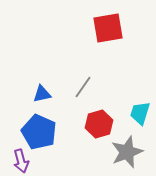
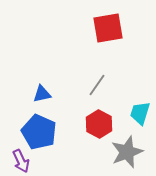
gray line: moved 14 px right, 2 px up
red hexagon: rotated 16 degrees counterclockwise
purple arrow: rotated 10 degrees counterclockwise
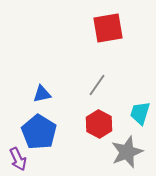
blue pentagon: rotated 8 degrees clockwise
purple arrow: moved 3 px left, 2 px up
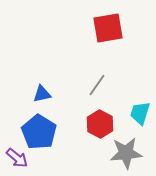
red hexagon: moved 1 px right
gray star: moved 1 px left, 1 px down; rotated 16 degrees clockwise
purple arrow: moved 1 px left, 1 px up; rotated 25 degrees counterclockwise
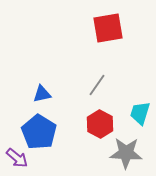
gray star: rotated 8 degrees clockwise
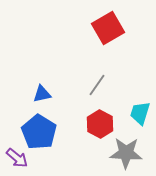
red square: rotated 20 degrees counterclockwise
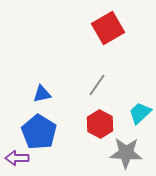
cyan trapezoid: rotated 30 degrees clockwise
purple arrow: rotated 140 degrees clockwise
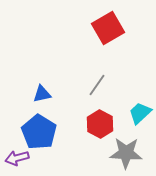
purple arrow: rotated 15 degrees counterclockwise
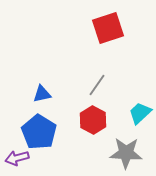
red square: rotated 12 degrees clockwise
red hexagon: moved 7 px left, 4 px up
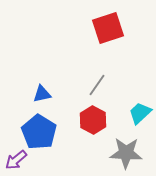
purple arrow: moved 1 px left, 2 px down; rotated 25 degrees counterclockwise
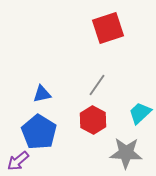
purple arrow: moved 2 px right, 1 px down
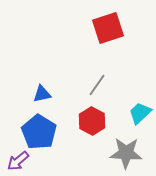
red hexagon: moved 1 px left, 1 px down
